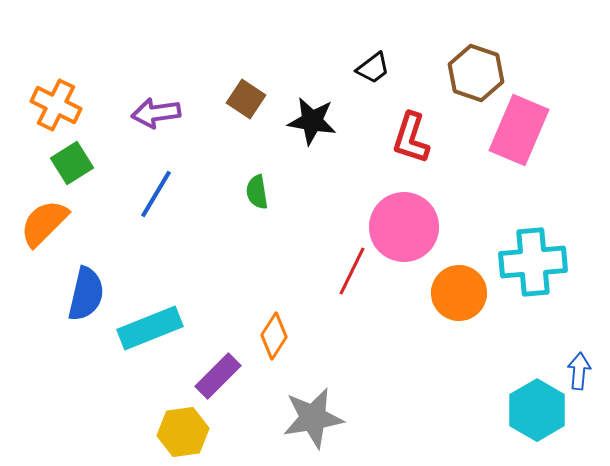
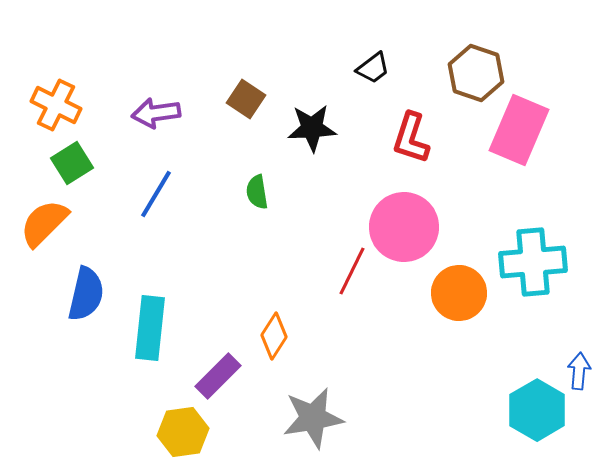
black star: moved 7 px down; rotated 12 degrees counterclockwise
cyan rectangle: rotated 62 degrees counterclockwise
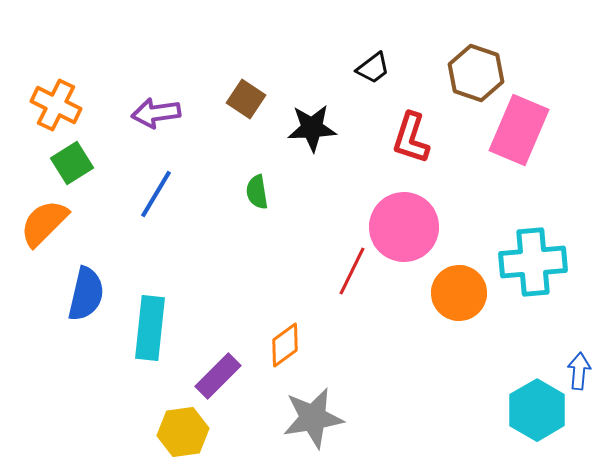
orange diamond: moved 11 px right, 9 px down; rotated 21 degrees clockwise
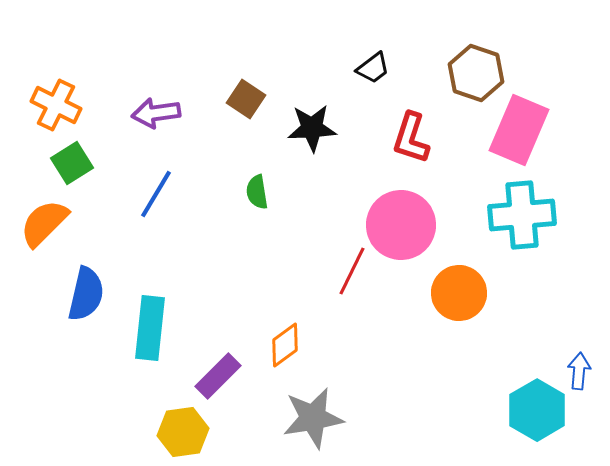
pink circle: moved 3 px left, 2 px up
cyan cross: moved 11 px left, 47 px up
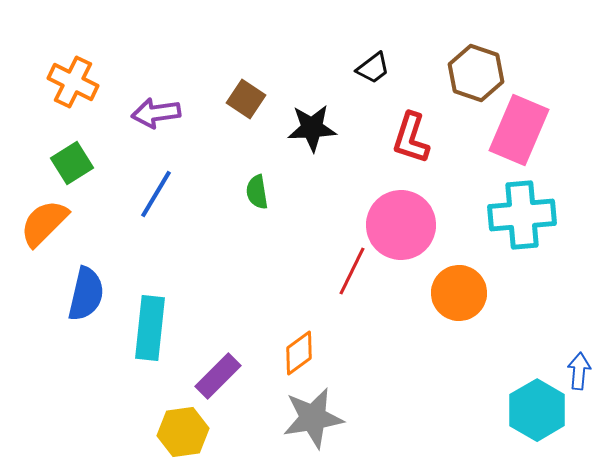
orange cross: moved 17 px right, 23 px up
orange diamond: moved 14 px right, 8 px down
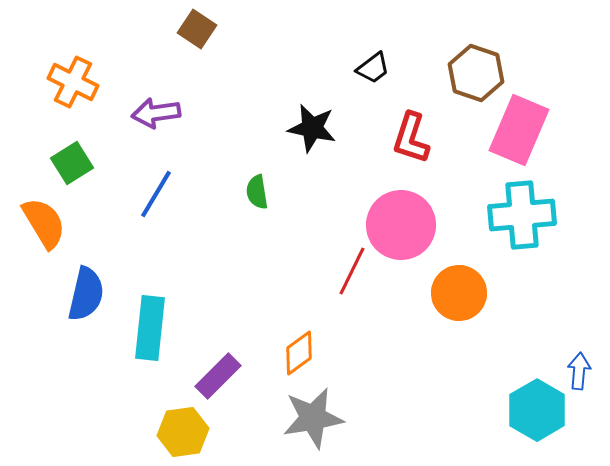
brown square: moved 49 px left, 70 px up
black star: rotated 15 degrees clockwise
orange semicircle: rotated 104 degrees clockwise
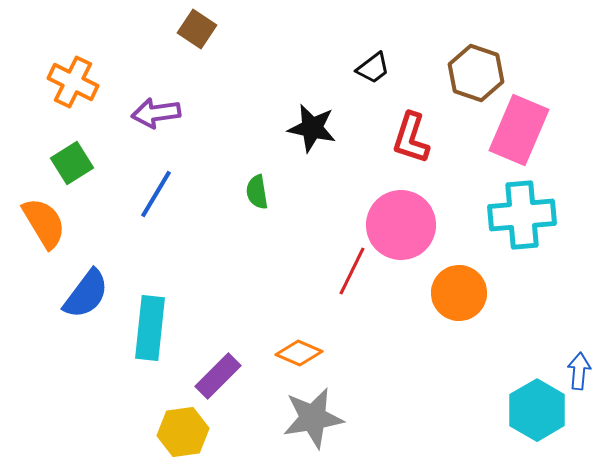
blue semicircle: rotated 24 degrees clockwise
orange diamond: rotated 60 degrees clockwise
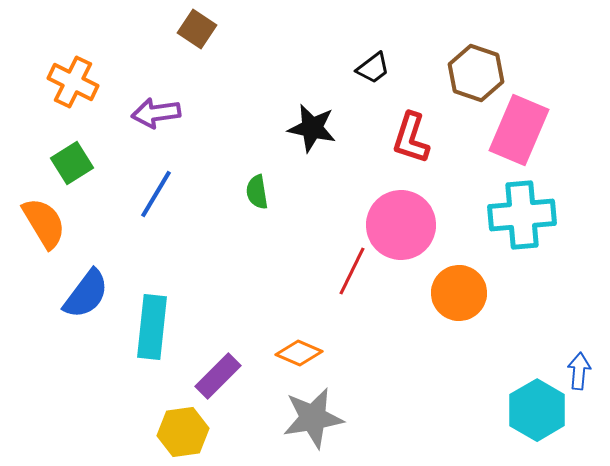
cyan rectangle: moved 2 px right, 1 px up
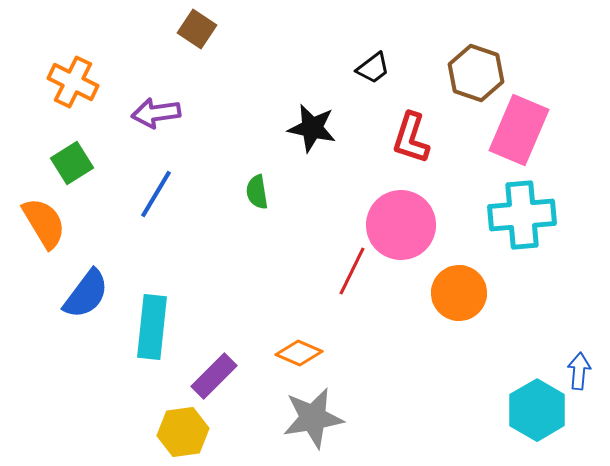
purple rectangle: moved 4 px left
